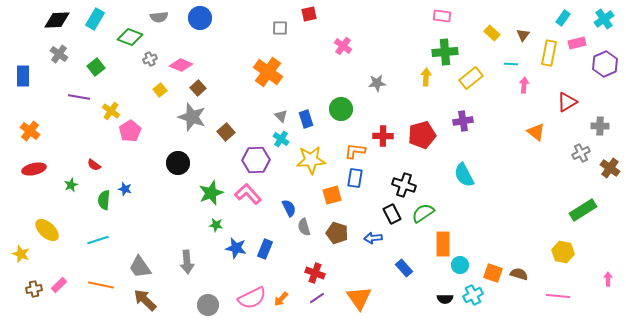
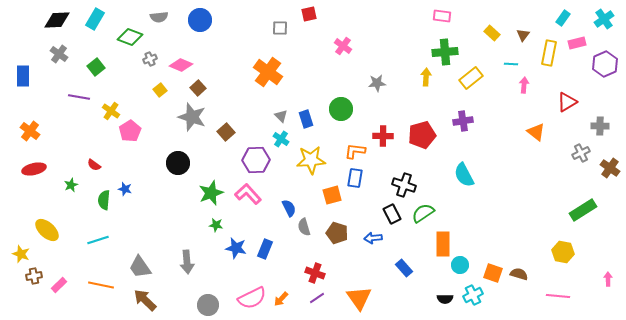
blue circle at (200, 18): moved 2 px down
brown cross at (34, 289): moved 13 px up
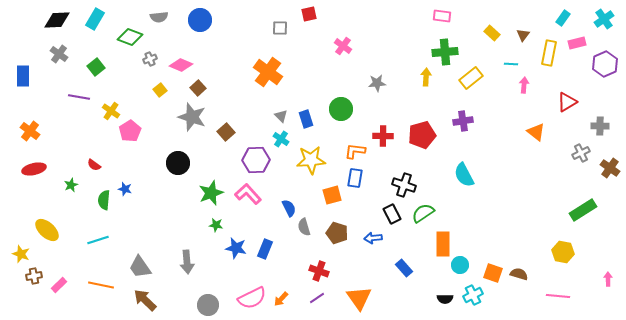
red cross at (315, 273): moved 4 px right, 2 px up
